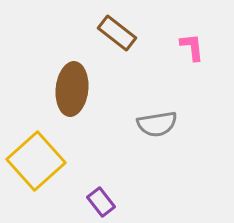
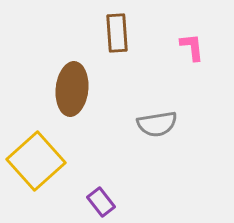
brown rectangle: rotated 48 degrees clockwise
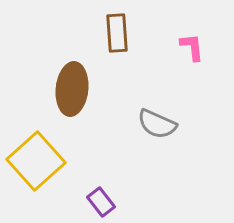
gray semicircle: rotated 33 degrees clockwise
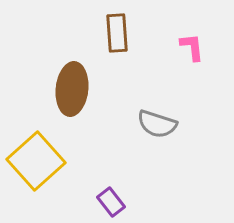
gray semicircle: rotated 6 degrees counterclockwise
purple rectangle: moved 10 px right
